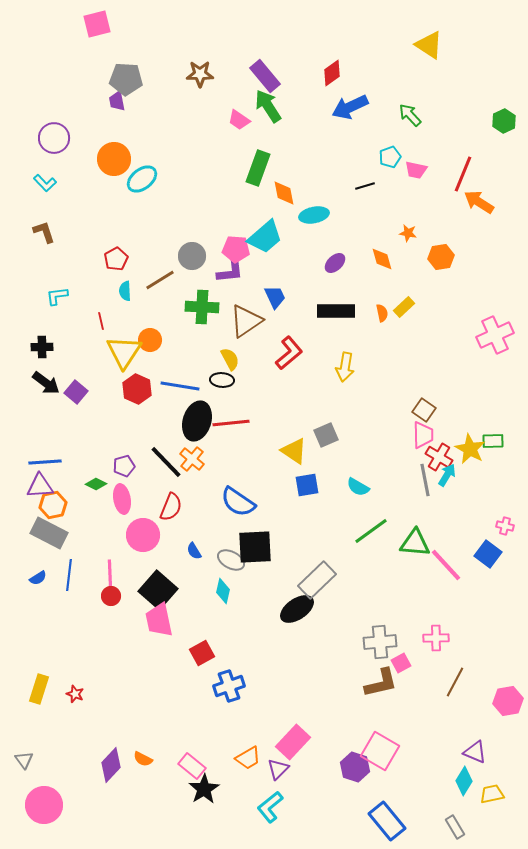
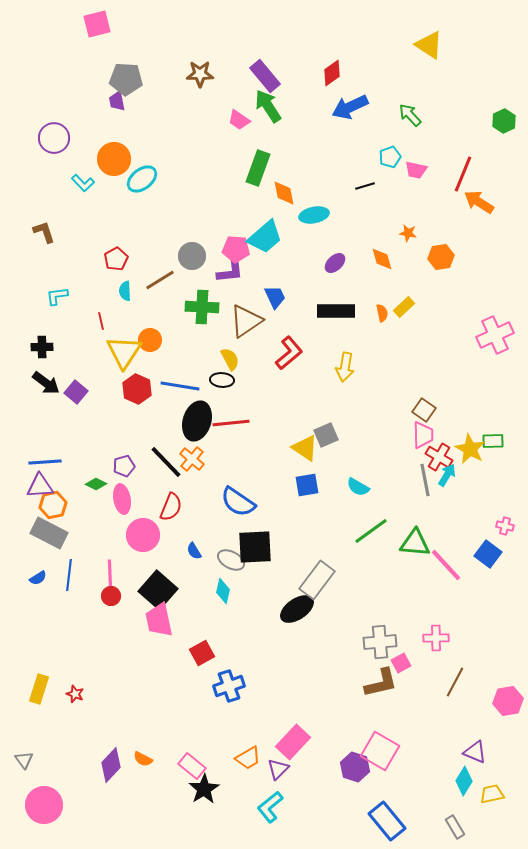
cyan L-shape at (45, 183): moved 38 px right
yellow triangle at (294, 451): moved 11 px right, 3 px up
gray rectangle at (317, 580): rotated 9 degrees counterclockwise
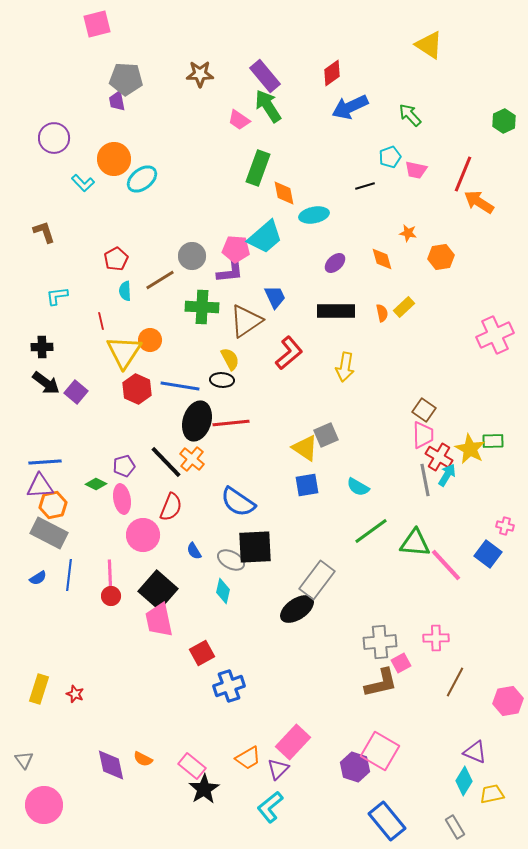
purple diamond at (111, 765): rotated 56 degrees counterclockwise
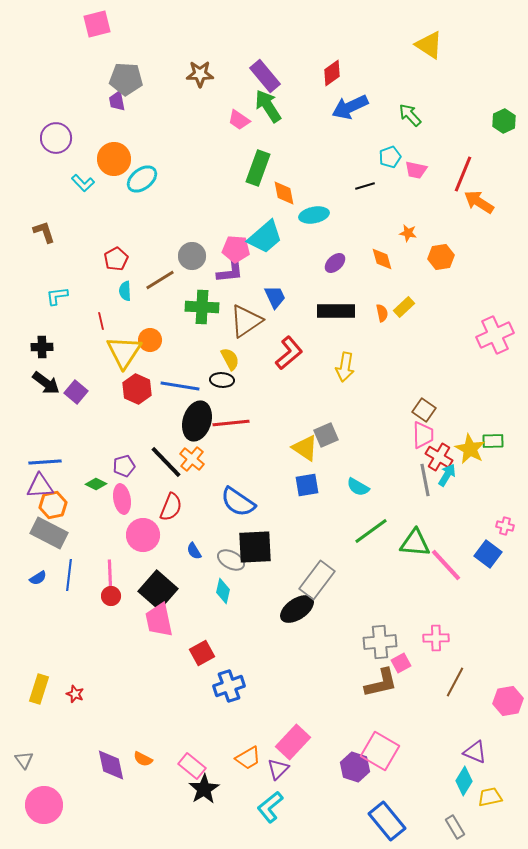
purple circle at (54, 138): moved 2 px right
yellow trapezoid at (492, 794): moved 2 px left, 3 px down
